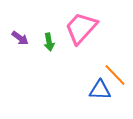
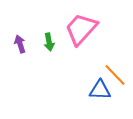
pink trapezoid: moved 1 px down
purple arrow: moved 6 px down; rotated 144 degrees counterclockwise
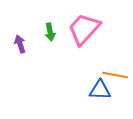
pink trapezoid: moved 3 px right
green arrow: moved 1 px right, 10 px up
orange line: rotated 35 degrees counterclockwise
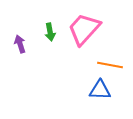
orange line: moved 5 px left, 10 px up
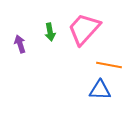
orange line: moved 1 px left
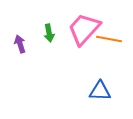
green arrow: moved 1 px left, 1 px down
orange line: moved 26 px up
blue triangle: moved 1 px down
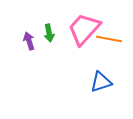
purple arrow: moved 9 px right, 3 px up
blue triangle: moved 1 px right, 9 px up; rotated 20 degrees counterclockwise
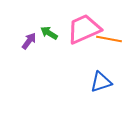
pink trapezoid: rotated 24 degrees clockwise
green arrow: rotated 132 degrees clockwise
purple arrow: rotated 54 degrees clockwise
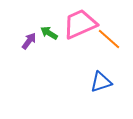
pink trapezoid: moved 4 px left, 5 px up
orange line: rotated 30 degrees clockwise
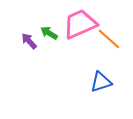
purple arrow: rotated 78 degrees counterclockwise
